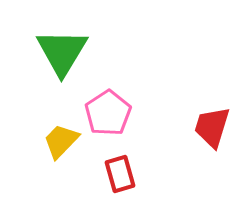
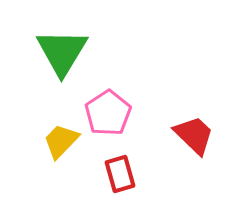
red trapezoid: moved 18 px left, 8 px down; rotated 117 degrees clockwise
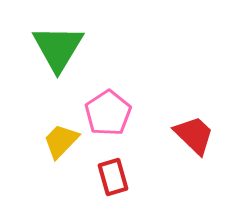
green triangle: moved 4 px left, 4 px up
red rectangle: moved 7 px left, 3 px down
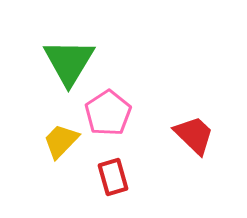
green triangle: moved 11 px right, 14 px down
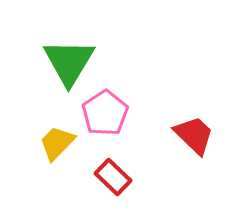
pink pentagon: moved 3 px left
yellow trapezoid: moved 4 px left, 2 px down
red rectangle: rotated 30 degrees counterclockwise
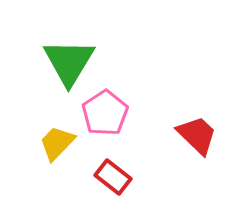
red trapezoid: moved 3 px right
red rectangle: rotated 6 degrees counterclockwise
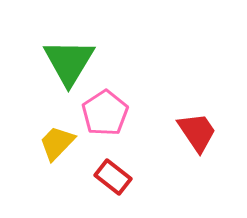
red trapezoid: moved 3 px up; rotated 12 degrees clockwise
